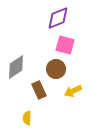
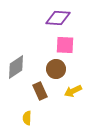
purple diamond: rotated 25 degrees clockwise
pink square: rotated 12 degrees counterclockwise
brown rectangle: moved 1 px right, 1 px down
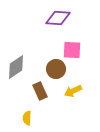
pink square: moved 7 px right, 5 px down
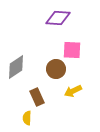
brown rectangle: moved 3 px left, 6 px down
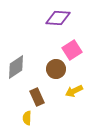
pink square: rotated 36 degrees counterclockwise
yellow arrow: moved 1 px right
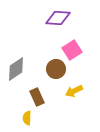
gray diamond: moved 2 px down
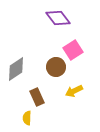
purple diamond: rotated 50 degrees clockwise
pink square: moved 1 px right
brown circle: moved 2 px up
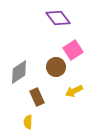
gray diamond: moved 3 px right, 3 px down
yellow semicircle: moved 1 px right, 4 px down
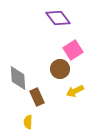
brown circle: moved 4 px right, 2 px down
gray diamond: moved 1 px left, 6 px down; rotated 60 degrees counterclockwise
yellow arrow: moved 1 px right
